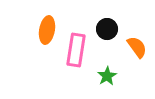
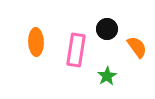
orange ellipse: moved 11 px left, 12 px down; rotated 12 degrees counterclockwise
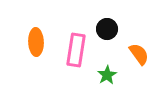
orange semicircle: moved 2 px right, 7 px down
green star: moved 1 px up
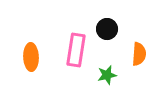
orange ellipse: moved 5 px left, 15 px down
orange semicircle: rotated 40 degrees clockwise
green star: rotated 18 degrees clockwise
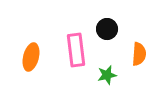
pink rectangle: rotated 16 degrees counterclockwise
orange ellipse: rotated 16 degrees clockwise
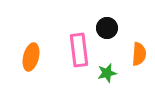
black circle: moved 1 px up
pink rectangle: moved 3 px right
green star: moved 2 px up
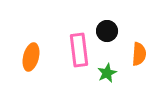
black circle: moved 3 px down
green star: rotated 12 degrees counterclockwise
